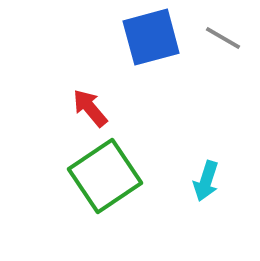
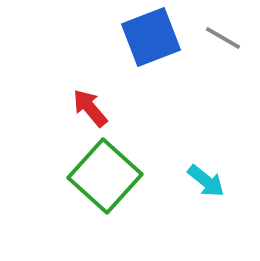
blue square: rotated 6 degrees counterclockwise
green square: rotated 14 degrees counterclockwise
cyan arrow: rotated 69 degrees counterclockwise
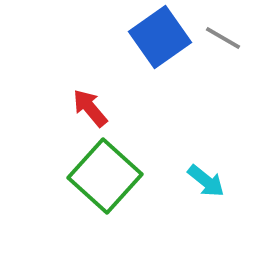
blue square: moved 9 px right; rotated 14 degrees counterclockwise
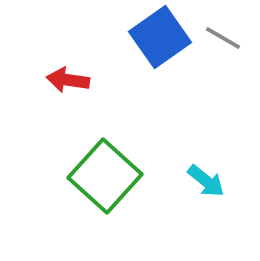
red arrow: moved 22 px left, 28 px up; rotated 42 degrees counterclockwise
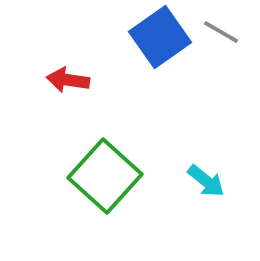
gray line: moved 2 px left, 6 px up
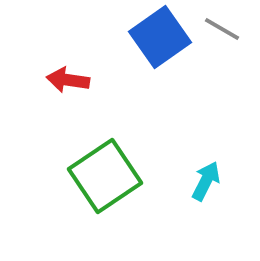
gray line: moved 1 px right, 3 px up
green square: rotated 14 degrees clockwise
cyan arrow: rotated 102 degrees counterclockwise
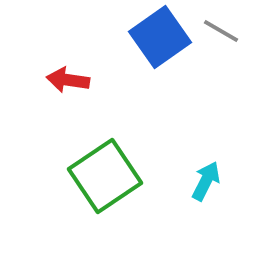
gray line: moved 1 px left, 2 px down
